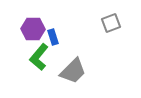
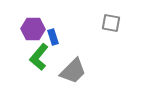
gray square: rotated 30 degrees clockwise
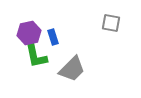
purple hexagon: moved 4 px left, 4 px down; rotated 15 degrees counterclockwise
green L-shape: moved 3 px left, 1 px up; rotated 52 degrees counterclockwise
gray trapezoid: moved 1 px left, 2 px up
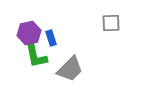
gray square: rotated 12 degrees counterclockwise
blue rectangle: moved 2 px left, 1 px down
gray trapezoid: moved 2 px left
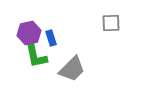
gray trapezoid: moved 2 px right
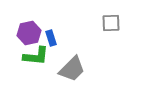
green L-shape: rotated 72 degrees counterclockwise
